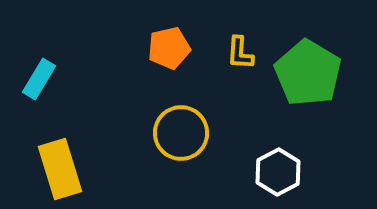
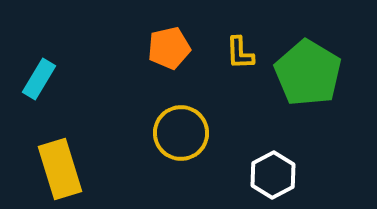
yellow L-shape: rotated 6 degrees counterclockwise
white hexagon: moved 5 px left, 3 px down
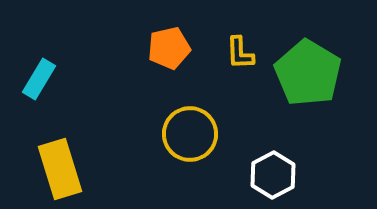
yellow circle: moved 9 px right, 1 px down
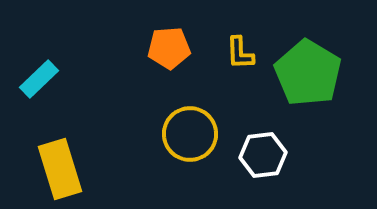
orange pentagon: rotated 9 degrees clockwise
cyan rectangle: rotated 15 degrees clockwise
white hexagon: moved 10 px left, 20 px up; rotated 21 degrees clockwise
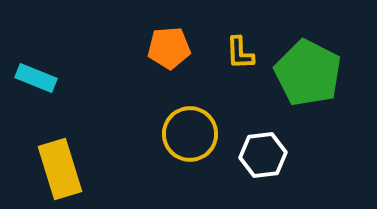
green pentagon: rotated 4 degrees counterclockwise
cyan rectangle: moved 3 px left, 1 px up; rotated 66 degrees clockwise
